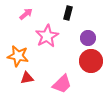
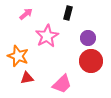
orange star: rotated 10 degrees clockwise
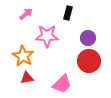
pink star: rotated 30 degrees clockwise
orange star: moved 5 px right; rotated 10 degrees clockwise
red circle: moved 2 px left
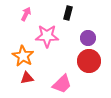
pink arrow: rotated 24 degrees counterclockwise
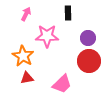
black rectangle: rotated 16 degrees counterclockwise
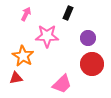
black rectangle: rotated 24 degrees clockwise
red circle: moved 3 px right, 3 px down
red triangle: moved 11 px left
